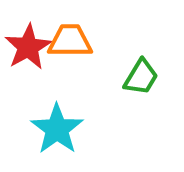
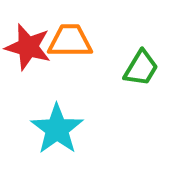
red star: rotated 27 degrees counterclockwise
green trapezoid: moved 9 px up
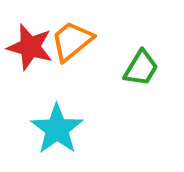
orange trapezoid: moved 2 px right; rotated 39 degrees counterclockwise
red star: moved 2 px right
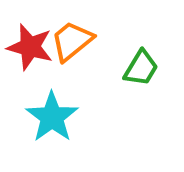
cyan star: moved 5 px left, 12 px up
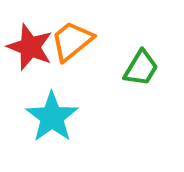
red star: rotated 6 degrees clockwise
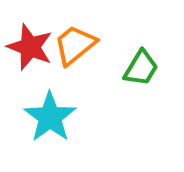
orange trapezoid: moved 3 px right, 4 px down
cyan star: moved 2 px left
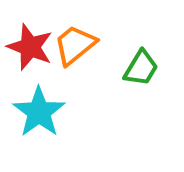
cyan star: moved 11 px left, 5 px up
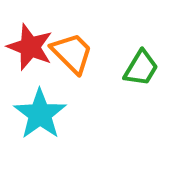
orange trapezoid: moved 3 px left, 8 px down; rotated 84 degrees clockwise
cyan star: moved 1 px right, 2 px down
